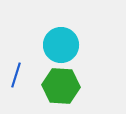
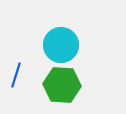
green hexagon: moved 1 px right, 1 px up
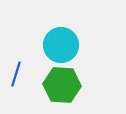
blue line: moved 1 px up
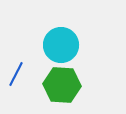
blue line: rotated 10 degrees clockwise
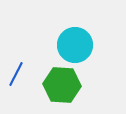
cyan circle: moved 14 px right
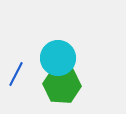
cyan circle: moved 17 px left, 13 px down
